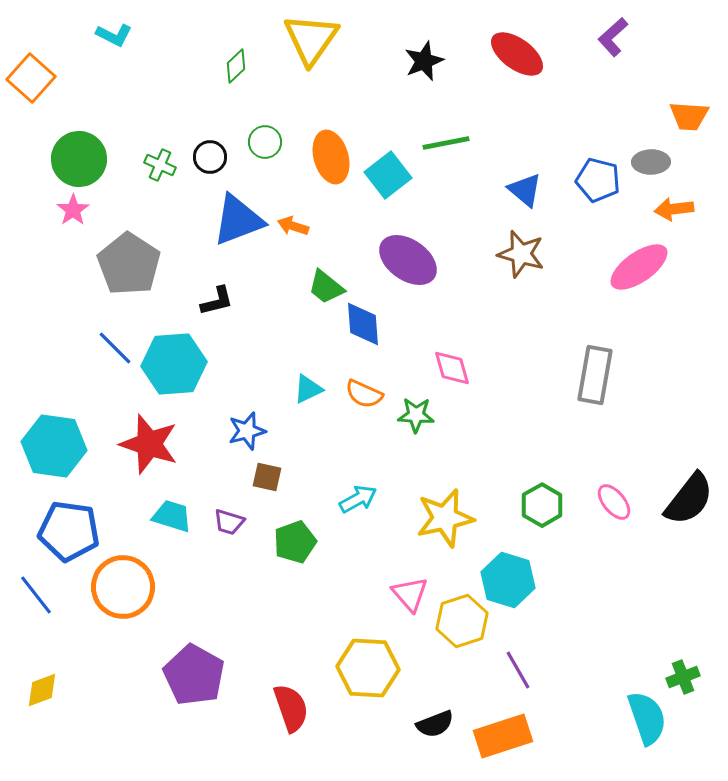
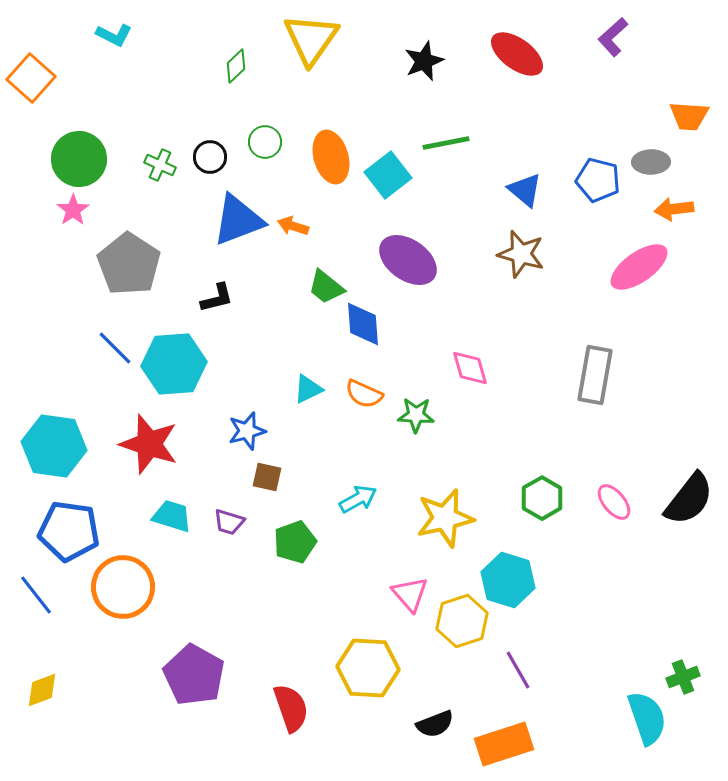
black L-shape at (217, 301): moved 3 px up
pink diamond at (452, 368): moved 18 px right
green hexagon at (542, 505): moved 7 px up
orange rectangle at (503, 736): moved 1 px right, 8 px down
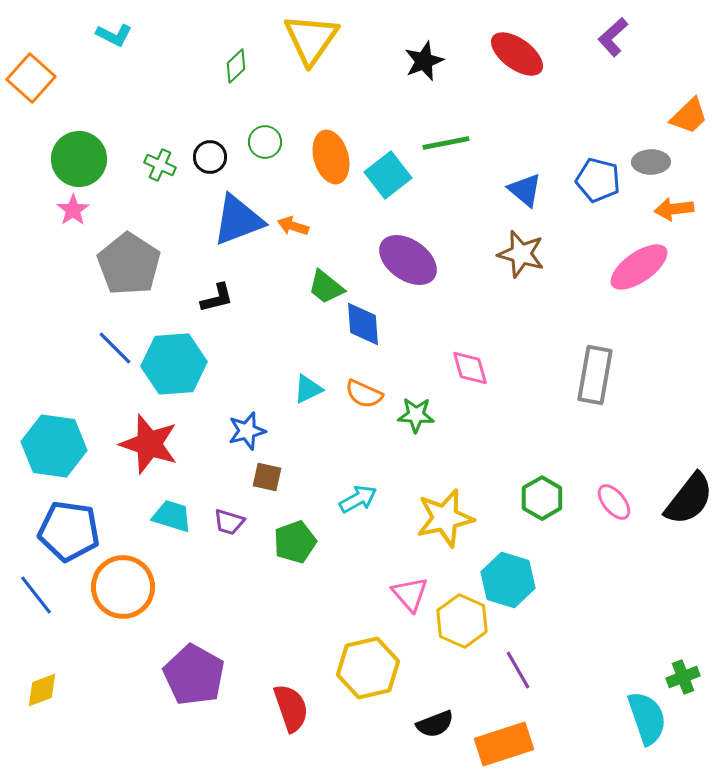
orange trapezoid at (689, 116): rotated 48 degrees counterclockwise
yellow hexagon at (462, 621): rotated 18 degrees counterclockwise
yellow hexagon at (368, 668): rotated 16 degrees counterclockwise
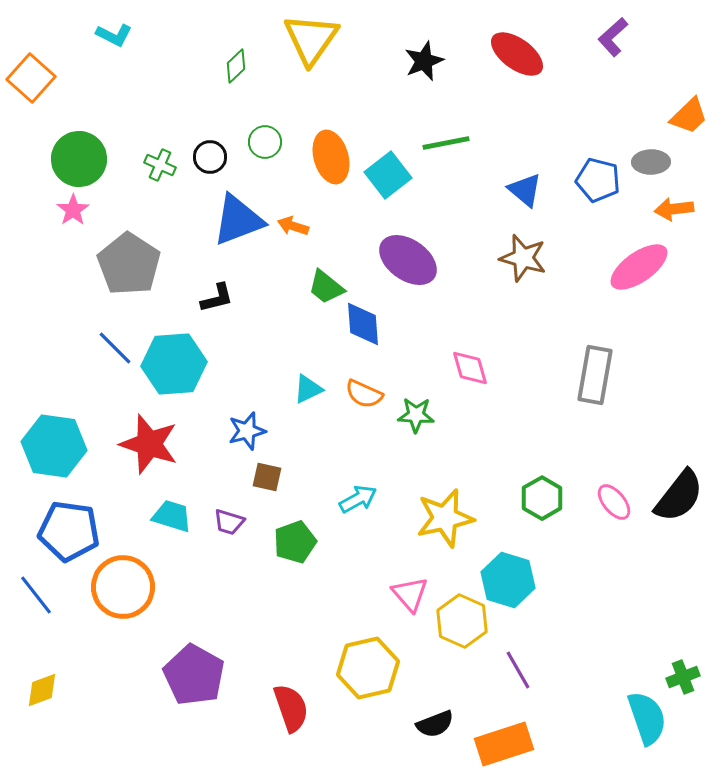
brown star at (521, 254): moved 2 px right, 4 px down
black semicircle at (689, 499): moved 10 px left, 3 px up
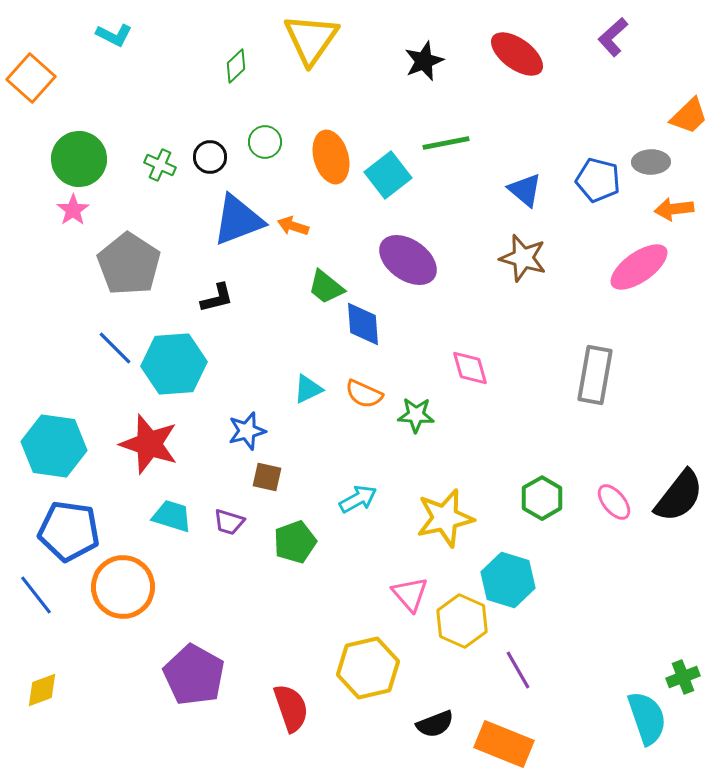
orange rectangle at (504, 744): rotated 40 degrees clockwise
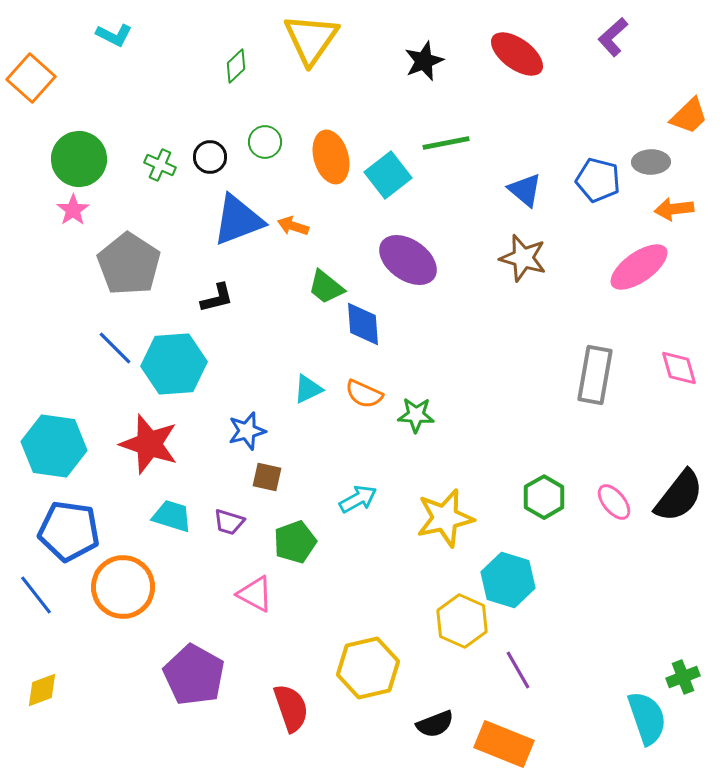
pink diamond at (470, 368): moved 209 px right
green hexagon at (542, 498): moved 2 px right, 1 px up
pink triangle at (410, 594): moved 155 px left; rotated 21 degrees counterclockwise
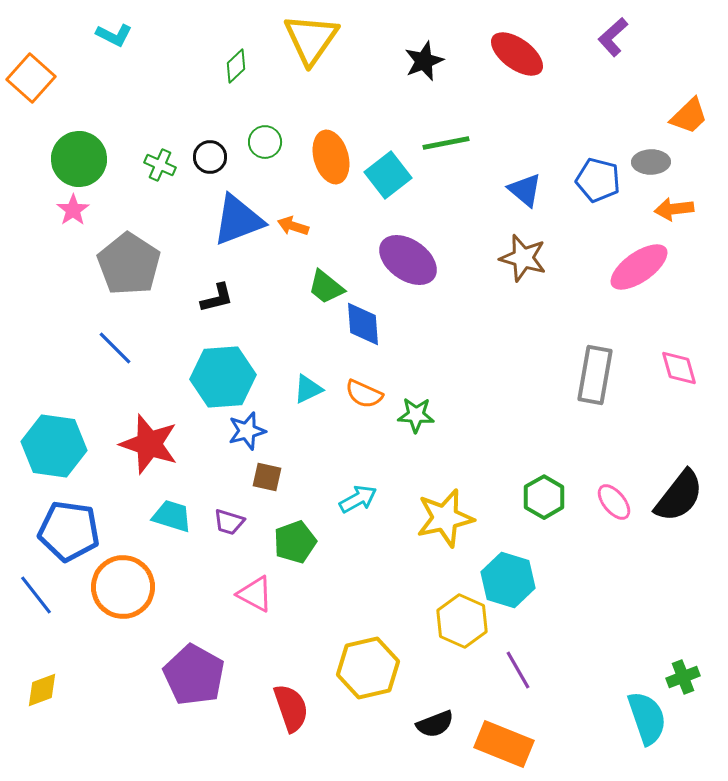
cyan hexagon at (174, 364): moved 49 px right, 13 px down
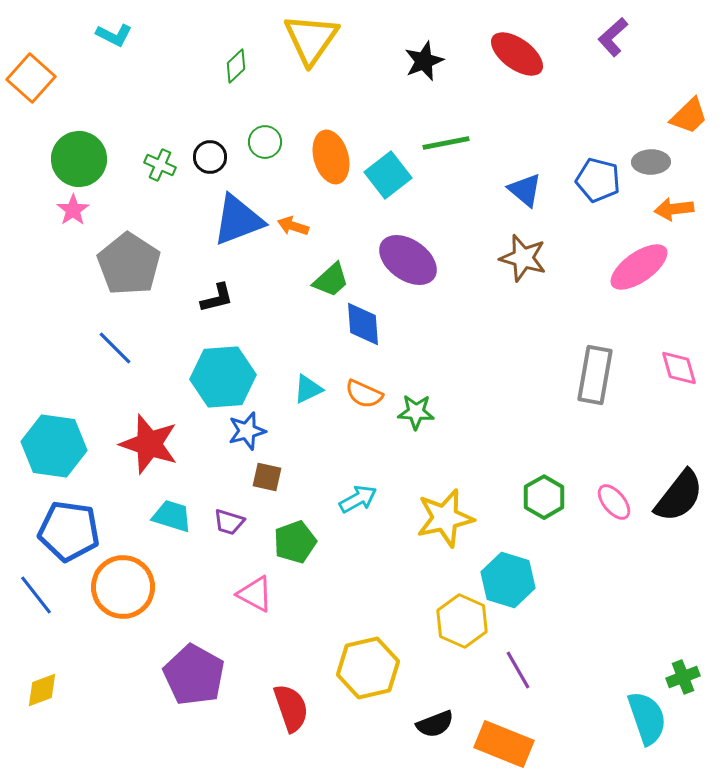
green trapezoid at (326, 287): moved 5 px right, 7 px up; rotated 81 degrees counterclockwise
green star at (416, 415): moved 3 px up
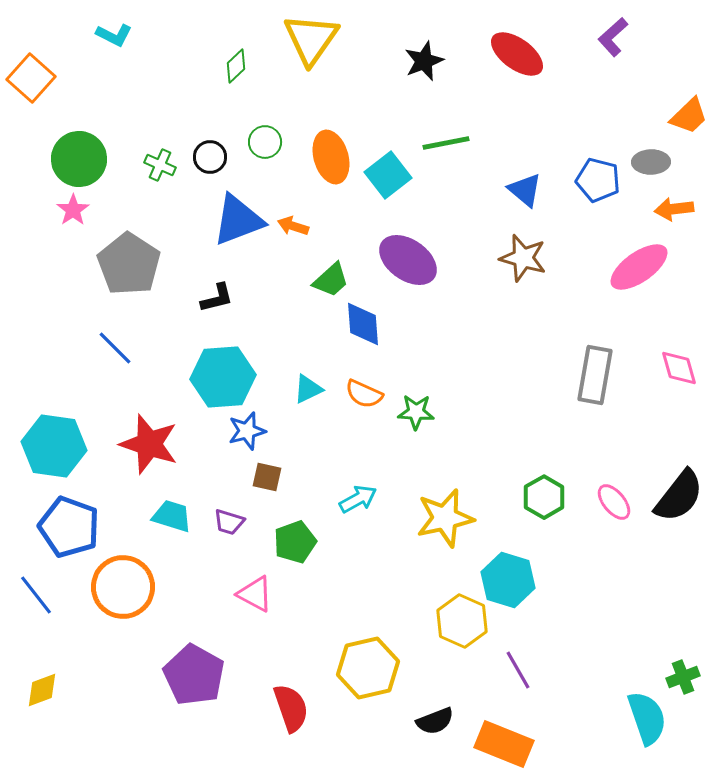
blue pentagon at (69, 531): moved 4 px up; rotated 12 degrees clockwise
black semicircle at (435, 724): moved 3 px up
